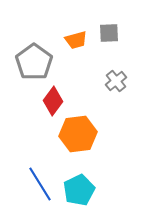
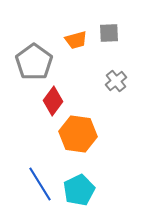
orange hexagon: rotated 15 degrees clockwise
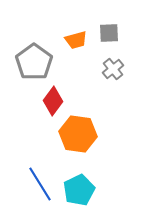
gray cross: moved 3 px left, 12 px up
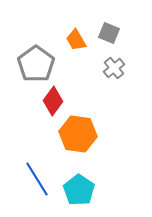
gray square: rotated 25 degrees clockwise
orange trapezoid: rotated 75 degrees clockwise
gray pentagon: moved 2 px right, 2 px down
gray cross: moved 1 px right, 1 px up
blue line: moved 3 px left, 5 px up
cyan pentagon: rotated 12 degrees counterclockwise
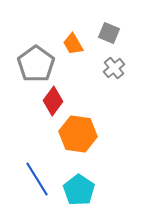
orange trapezoid: moved 3 px left, 4 px down
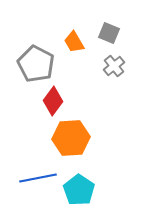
orange trapezoid: moved 1 px right, 2 px up
gray pentagon: rotated 9 degrees counterclockwise
gray cross: moved 2 px up
orange hexagon: moved 7 px left, 4 px down; rotated 12 degrees counterclockwise
blue line: moved 1 px right, 1 px up; rotated 69 degrees counterclockwise
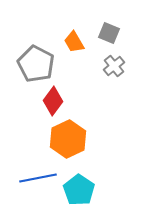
orange hexagon: moved 3 px left, 1 px down; rotated 21 degrees counterclockwise
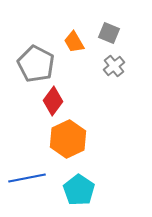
blue line: moved 11 px left
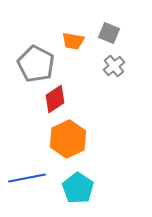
orange trapezoid: moved 1 px left, 1 px up; rotated 50 degrees counterclockwise
red diamond: moved 2 px right, 2 px up; rotated 20 degrees clockwise
cyan pentagon: moved 1 px left, 2 px up
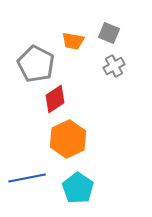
gray cross: rotated 10 degrees clockwise
